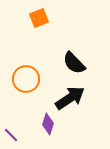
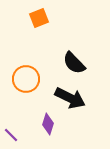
black arrow: rotated 60 degrees clockwise
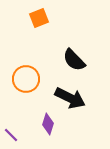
black semicircle: moved 3 px up
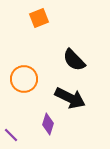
orange circle: moved 2 px left
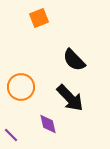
orange circle: moved 3 px left, 8 px down
black arrow: rotated 20 degrees clockwise
purple diamond: rotated 30 degrees counterclockwise
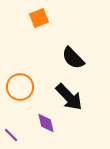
black semicircle: moved 1 px left, 2 px up
orange circle: moved 1 px left
black arrow: moved 1 px left, 1 px up
purple diamond: moved 2 px left, 1 px up
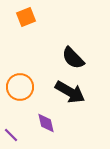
orange square: moved 13 px left, 1 px up
black arrow: moved 1 px right, 5 px up; rotated 16 degrees counterclockwise
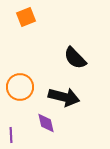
black semicircle: moved 2 px right
black arrow: moved 6 px left, 5 px down; rotated 16 degrees counterclockwise
purple line: rotated 42 degrees clockwise
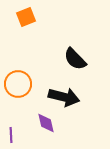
black semicircle: moved 1 px down
orange circle: moved 2 px left, 3 px up
